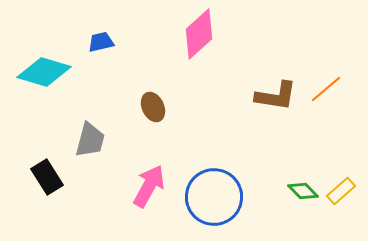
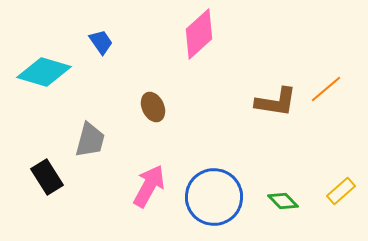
blue trapezoid: rotated 68 degrees clockwise
brown L-shape: moved 6 px down
green diamond: moved 20 px left, 10 px down
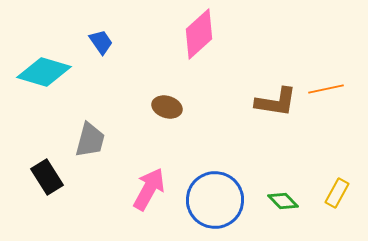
orange line: rotated 28 degrees clockwise
brown ellipse: moved 14 px right; rotated 48 degrees counterclockwise
pink arrow: moved 3 px down
yellow rectangle: moved 4 px left, 2 px down; rotated 20 degrees counterclockwise
blue circle: moved 1 px right, 3 px down
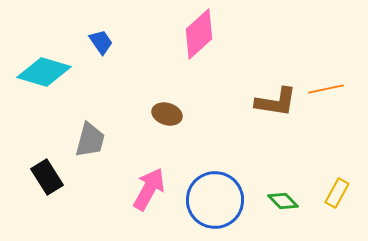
brown ellipse: moved 7 px down
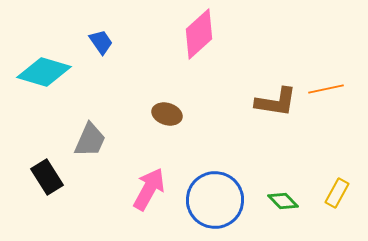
gray trapezoid: rotated 9 degrees clockwise
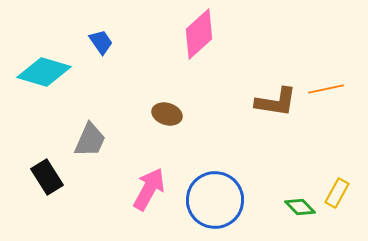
green diamond: moved 17 px right, 6 px down
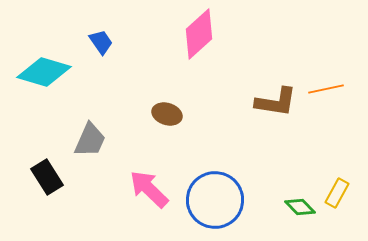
pink arrow: rotated 75 degrees counterclockwise
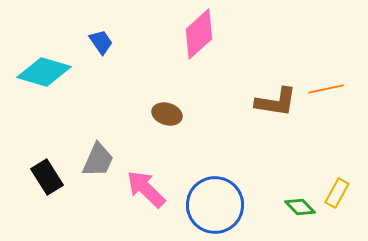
gray trapezoid: moved 8 px right, 20 px down
pink arrow: moved 3 px left
blue circle: moved 5 px down
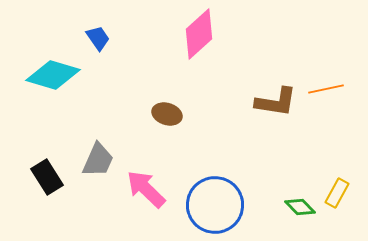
blue trapezoid: moved 3 px left, 4 px up
cyan diamond: moved 9 px right, 3 px down
